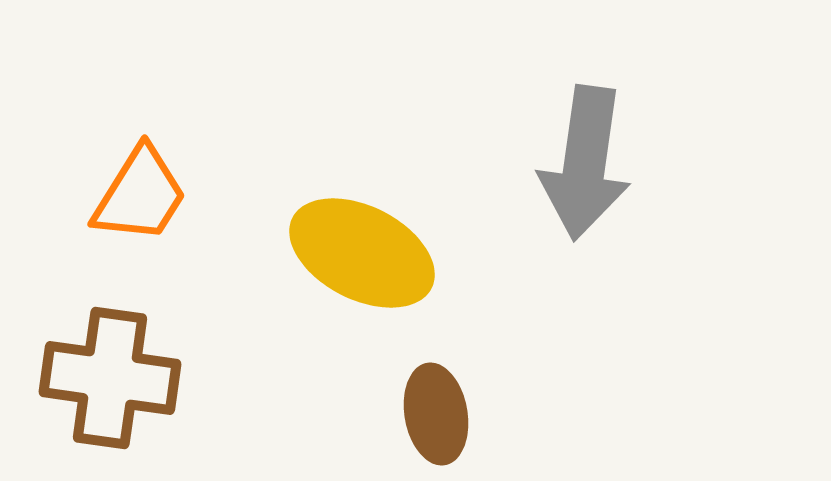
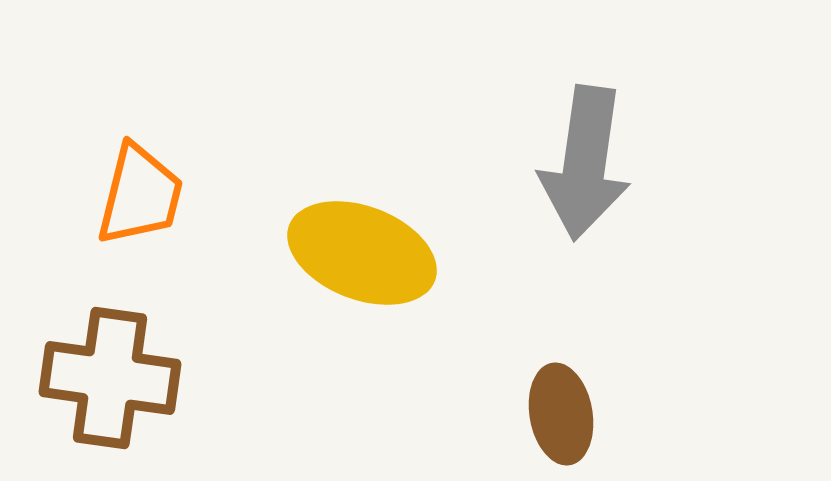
orange trapezoid: rotated 18 degrees counterclockwise
yellow ellipse: rotated 6 degrees counterclockwise
brown ellipse: moved 125 px right
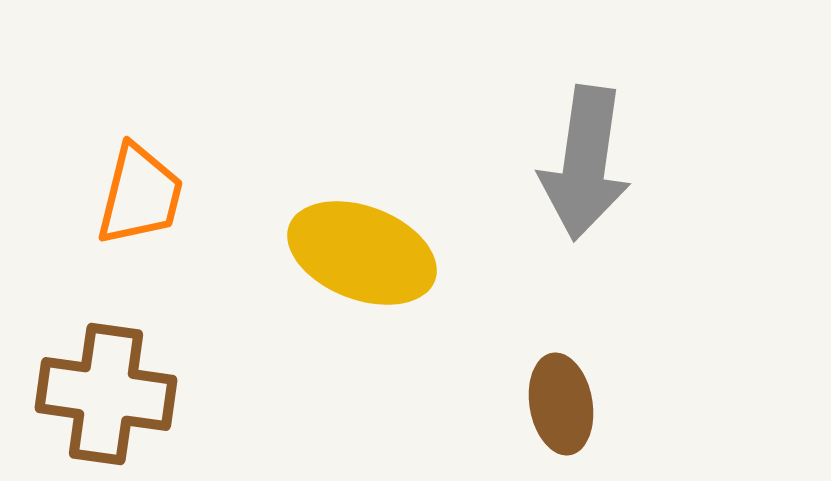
brown cross: moved 4 px left, 16 px down
brown ellipse: moved 10 px up
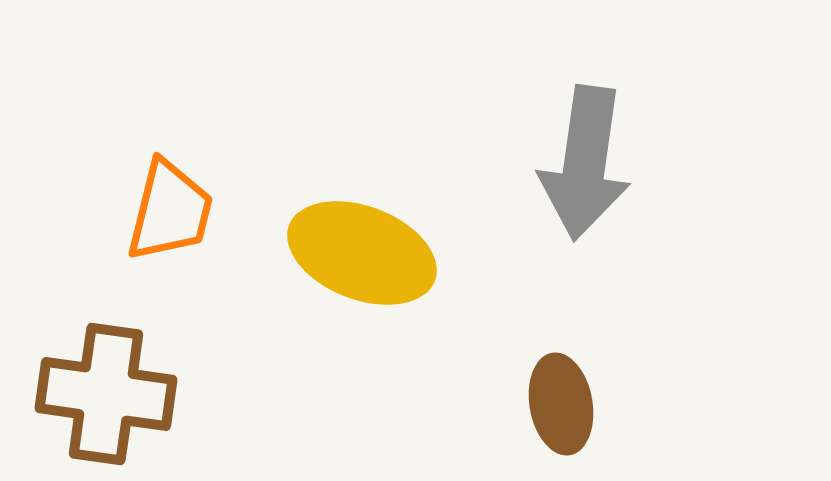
orange trapezoid: moved 30 px right, 16 px down
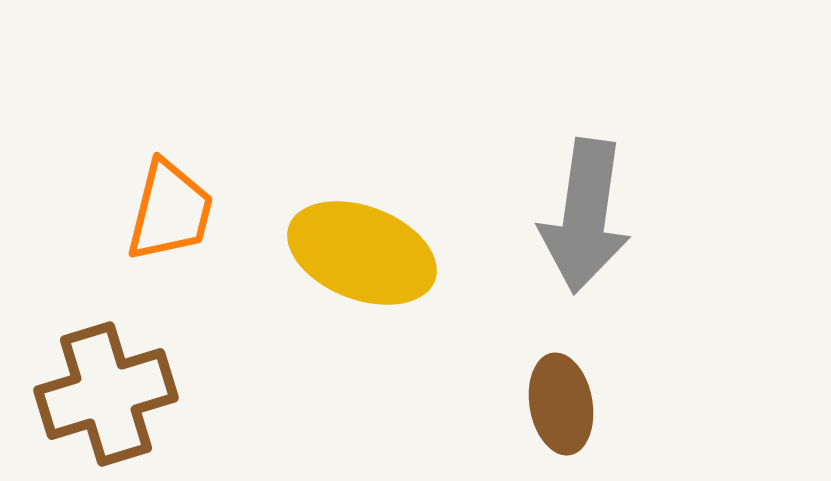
gray arrow: moved 53 px down
brown cross: rotated 25 degrees counterclockwise
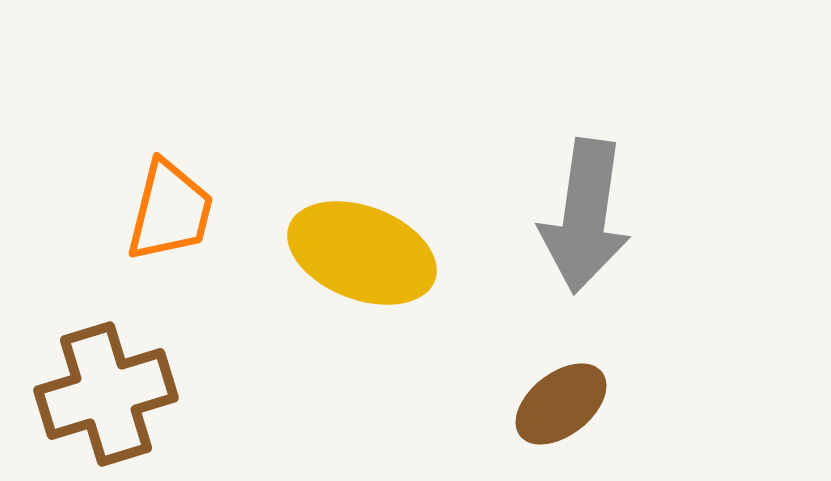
brown ellipse: rotated 62 degrees clockwise
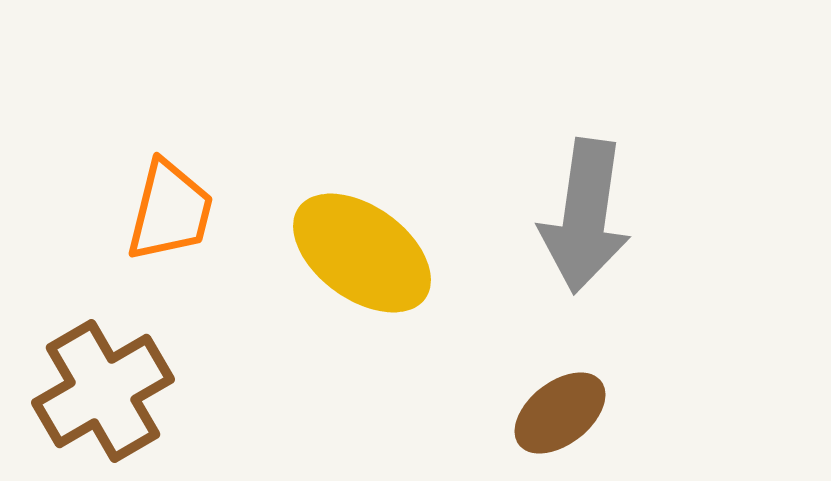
yellow ellipse: rotated 15 degrees clockwise
brown cross: moved 3 px left, 3 px up; rotated 13 degrees counterclockwise
brown ellipse: moved 1 px left, 9 px down
